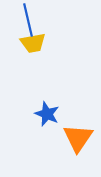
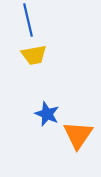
yellow trapezoid: moved 1 px right, 12 px down
orange triangle: moved 3 px up
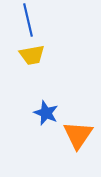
yellow trapezoid: moved 2 px left
blue star: moved 1 px left, 1 px up
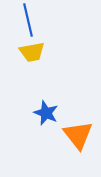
yellow trapezoid: moved 3 px up
orange triangle: rotated 12 degrees counterclockwise
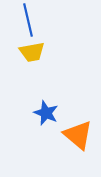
orange triangle: rotated 12 degrees counterclockwise
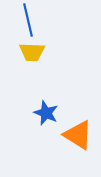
yellow trapezoid: rotated 12 degrees clockwise
orange triangle: rotated 8 degrees counterclockwise
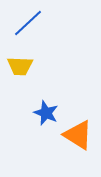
blue line: moved 3 px down; rotated 60 degrees clockwise
yellow trapezoid: moved 12 px left, 14 px down
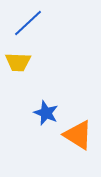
yellow trapezoid: moved 2 px left, 4 px up
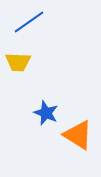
blue line: moved 1 px right, 1 px up; rotated 8 degrees clockwise
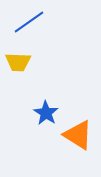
blue star: rotated 10 degrees clockwise
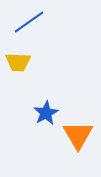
blue star: rotated 10 degrees clockwise
orange triangle: rotated 28 degrees clockwise
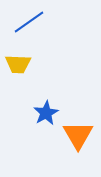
yellow trapezoid: moved 2 px down
